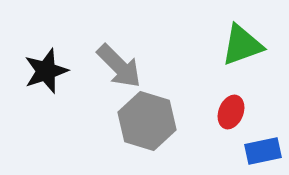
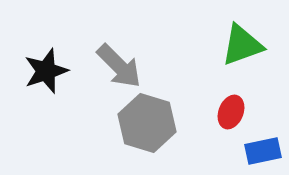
gray hexagon: moved 2 px down
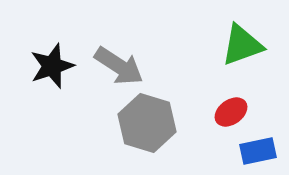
gray arrow: rotated 12 degrees counterclockwise
black star: moved 6 px right, 5 px up
red ellipse: rotated 32 degrees clockwise
blue rectangle: moved 5 px left
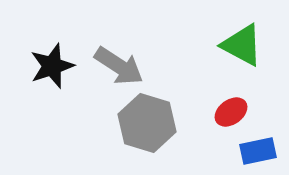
green triangle: rotated 48 degrees clockwise
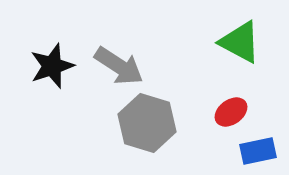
green triangle: moved 2 px left, 3 px up
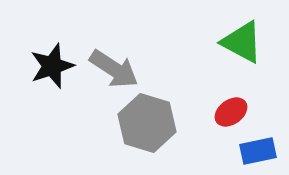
green triangle: moved 2 px right
gray arrow: moved 5 px left, 3 px down
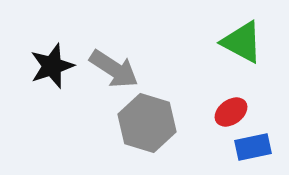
blue rectangle: moved 5 px left, 4 px up
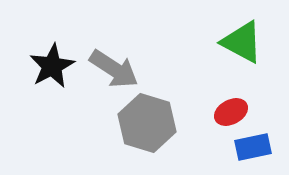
black star: rotated 9 degrees counterclockwise
red ellipse: rotated 8 degrees clockwise
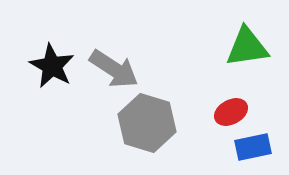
green triangle: moved 5 px right, 5 px down; rotated 36 degrees counterclockwise
black star: rotated 15 degrees counterclockwise
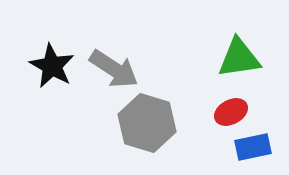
green triangle: moved 8 px left, 11 px down
